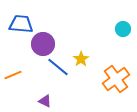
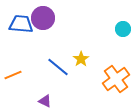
purple circle: moved 26 px up
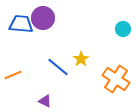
orange cross: rotated 20 degrees counterclockwise
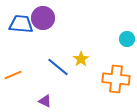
cyan circle: moved 4 px right, 10 px down
orange cross: rotated 28 degrees counterclockwise
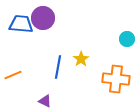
blue line: rotated 60 degrees clockwise
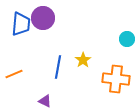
blue trapezoid: rotated 90 degrees clockwise
yellow star: moved 2 px right, 1 px down
orange line: moved 1 px right, 1 px up
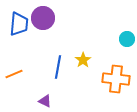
blue trapezoid: moved 2 px left
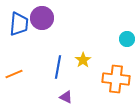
purple circle: moved 1 px left
purple triangle: moved 21 px right, 4 px up
